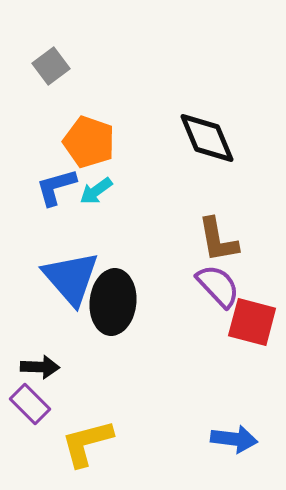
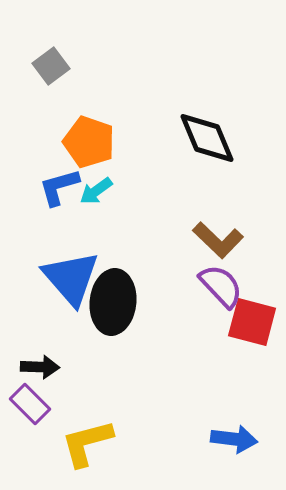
blue L-shape: moved 3 px right
brown L-shape: rotated 36 degrees counterclockwise
purple semicircle: moved 3 px right
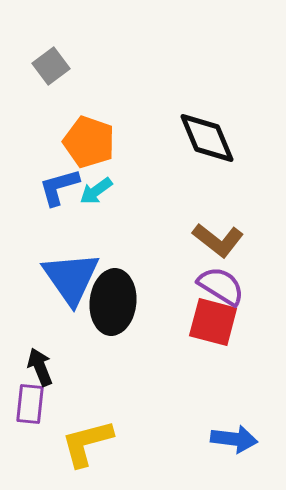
brown L-shape: rotated 6 degrees counterclockwise
blue triangle: rotated 6 degrees clockwise
purple semicircle: rotated 15 degrees counterclockwise
red square: moved 39 px left
black arrow: rotated 114 degrees counterclockwise
purple rectangle: rotated 51 degrees clockwise
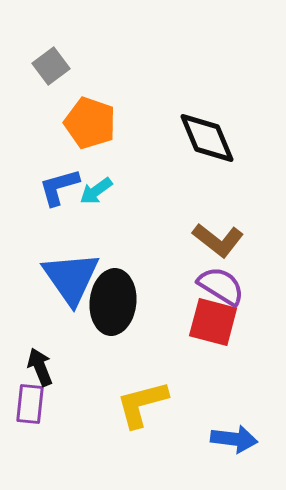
orange pentagon: moved 1 px right, 19 px up
yellow L-shape: moved 55 px right, 39 px up
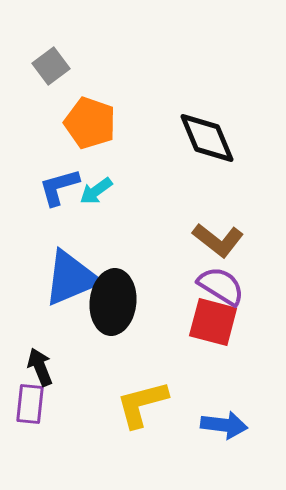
blue triangle: rotated 42 degrees clockwise
blue arrow: moved 10 px left, 14 px up
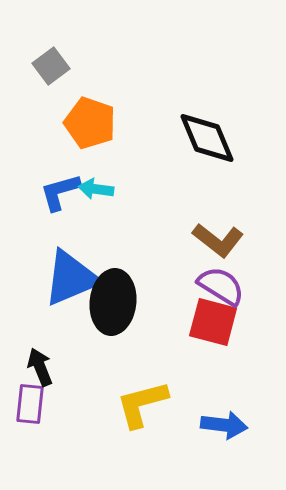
blue L-shape: moved 1 px right, 5 px down
cyan arrow: moved 2 px up; rotated 44 degrees clockwise
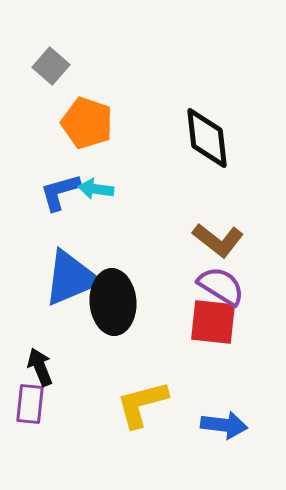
gray square: rotated 12 degrees counterclockwise
orange pentagon: moved 3 px left
black diamond: rotated 16 degrees clockwise
black ellipse: rotated 10 degrees counterclockwise
red square: rotated 9 degrees counterclockwise
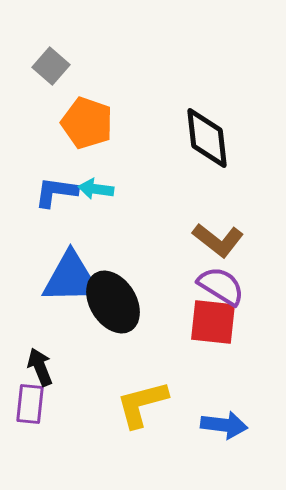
blue L-shape: moved 4 px left; rotated 24 degrees clockwise
blue triangle: rotated 22 degrees clockwise
black ellipse: rotated 28 degrees counterclockwise
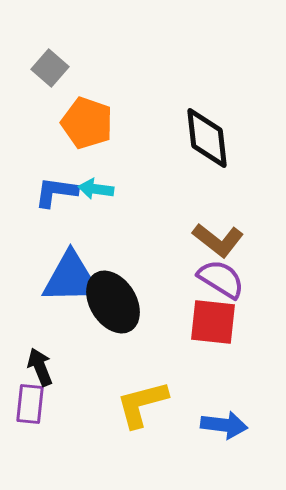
gray square: moved 1 px left, 2 px down
purple semicircle: moved 7 px up
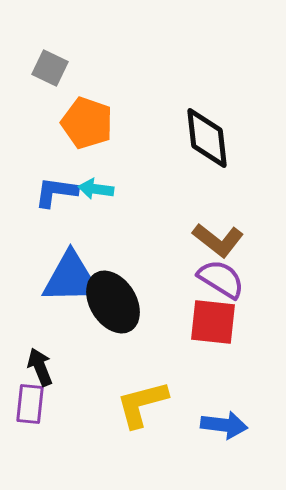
gray square: rotated 15 degrees counterclockwise
